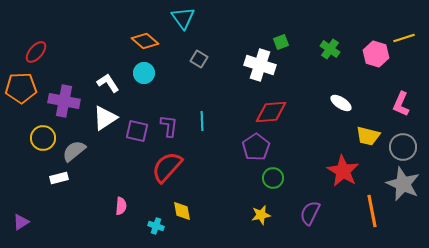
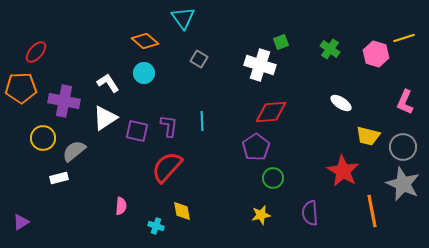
pink L-shape: moved 4 px right, 2 px up
purple semicircle: rotated 30 degrees counterclockwise
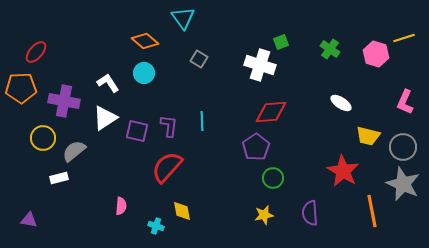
yellow star: moved 3 px right
purple triangle: moved 8 px right, 2 px up; rotated 42 degrees clockwise
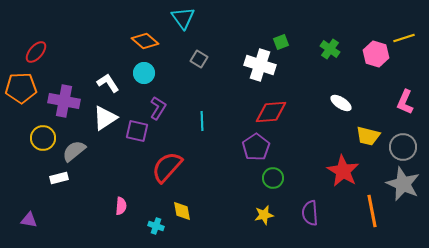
purple L-shape: moved 11 px left, 18 px up; rotated 25 degrees clockwise
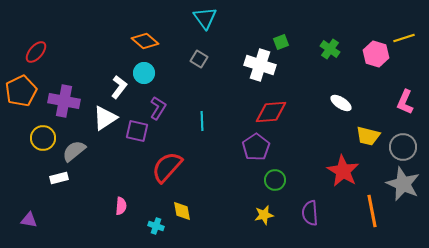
cyan triangle: moved 22 px right
white L-shape: moved 11 px right, 4 px down; rotated 70 degrees clockwise
orange pentagon: moved 3 px down; rotated 24 degrees counterclockwise
green circle: moved 2 px right, 2 px down
